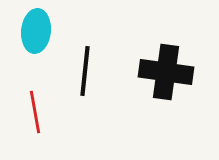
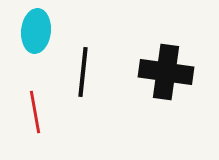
black line: moved 2 px left, 1 px down
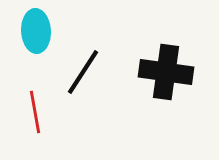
cyan ellipse: rotated 9 degrees counterclockwise
black line: rotated 27 degrees clockwise
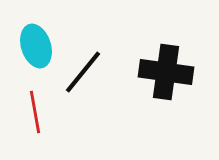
cyan ellipse: moved 15 px down; rotated 15 degrees counterclockwise
black line: rotated 6 degrees clockwise
